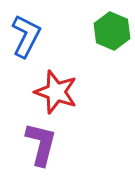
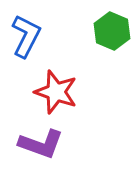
purple L-shape: rotated 96 degrees clockwise
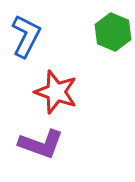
green hexagon: moved 1 px right, 1 px down
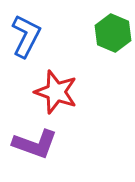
green hexagon: moved 1 px down
purple L-shape: moved 6 px left
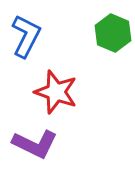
purple L-shape: rotated 6 degrees clockwise
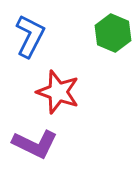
blue L-shape: moved 4 px right
red star: moved 2 px right
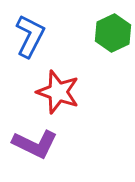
green hexagon: rotated 12 degrees clockwise
